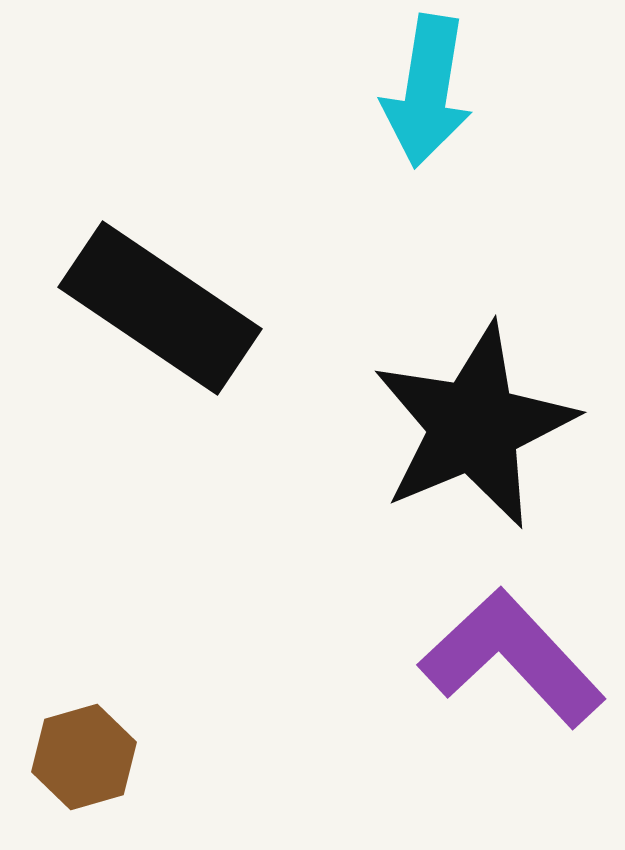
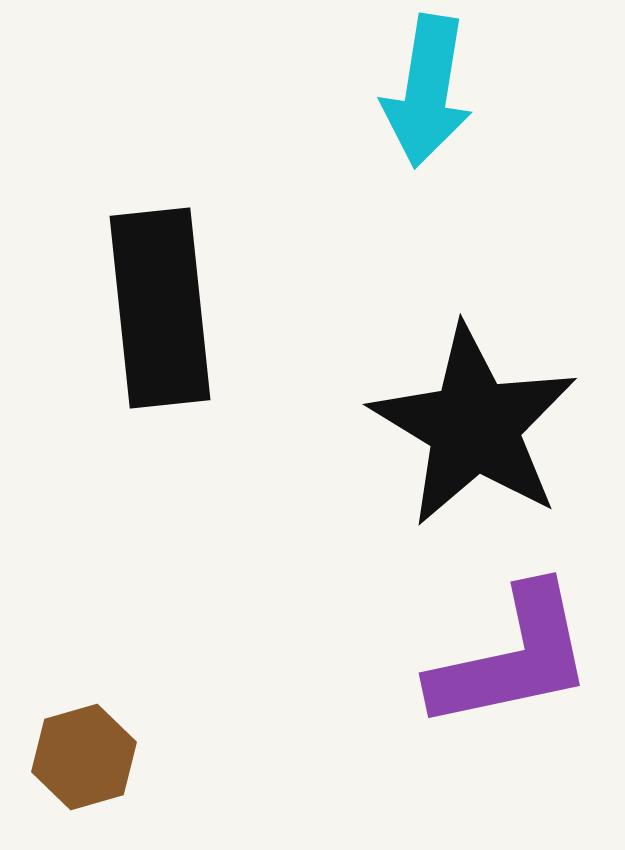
black rectangle: rotated 50 degrees clockwise
black star: rotated 18 degrees counterclockwise
purple L-shape: rotated 121 degrees clockwise
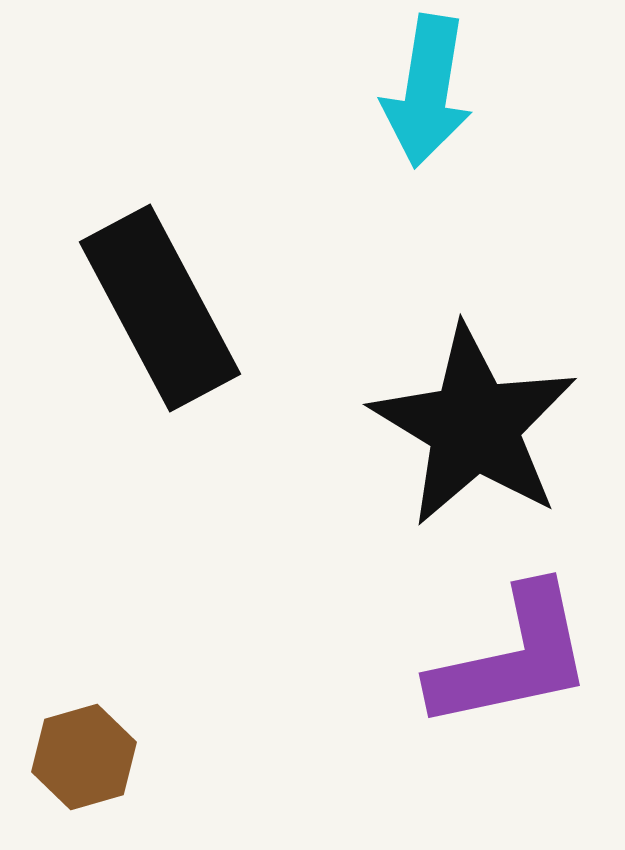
black rectangle: rotated 22 degrees counterclockwise
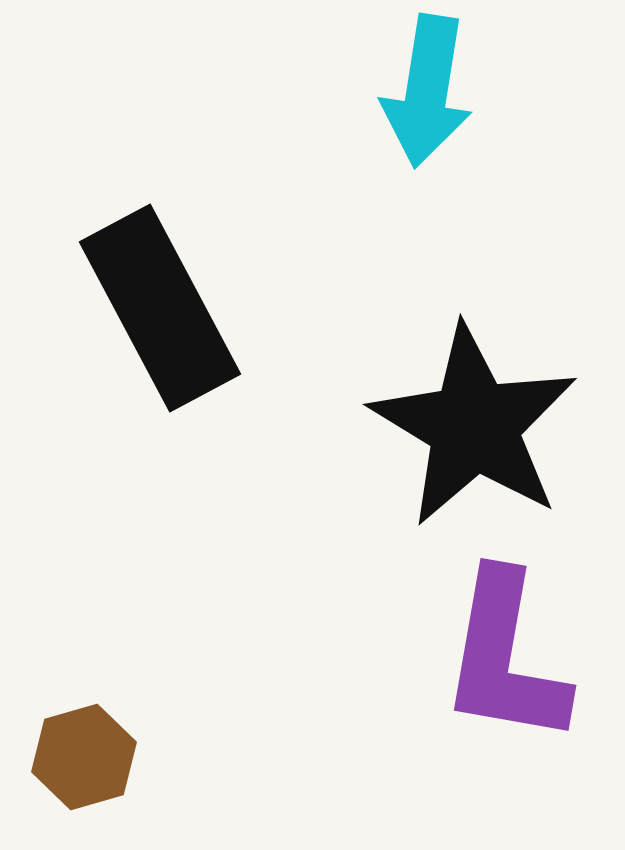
purple L-shape: moved 7 px left; rotated 112 degrees clockwise
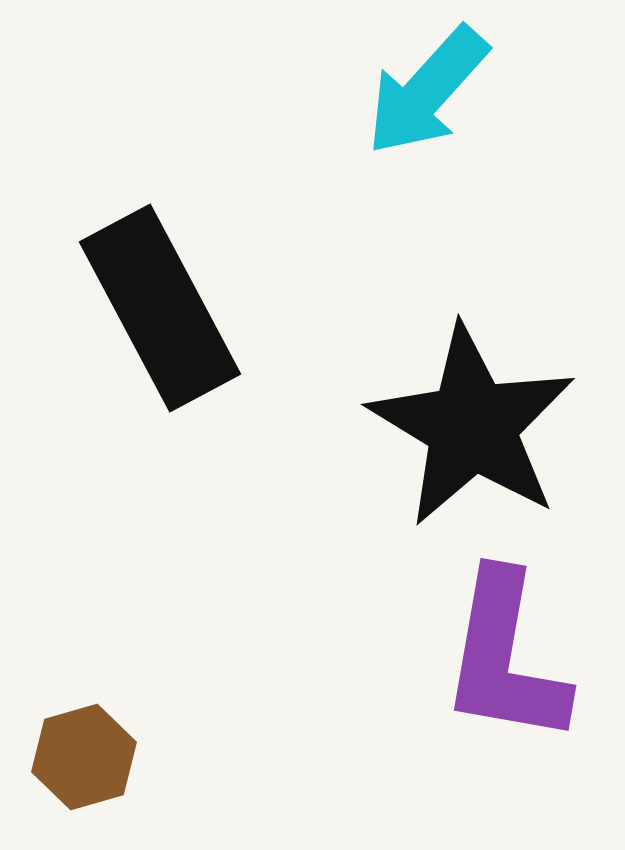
cyan arrow: rotated 33 degrees clockwise
black star: moved 2 px left
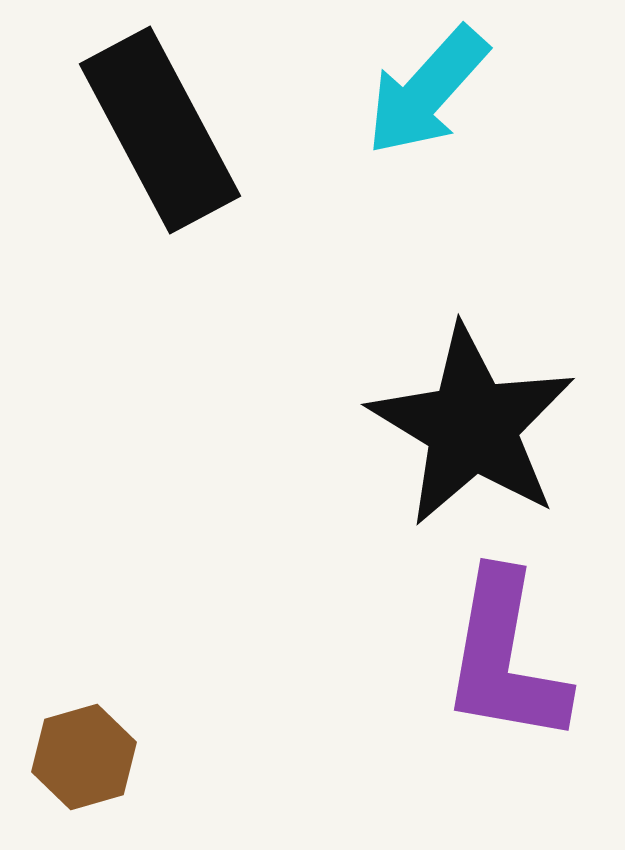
black rectangle: moved 178 px up
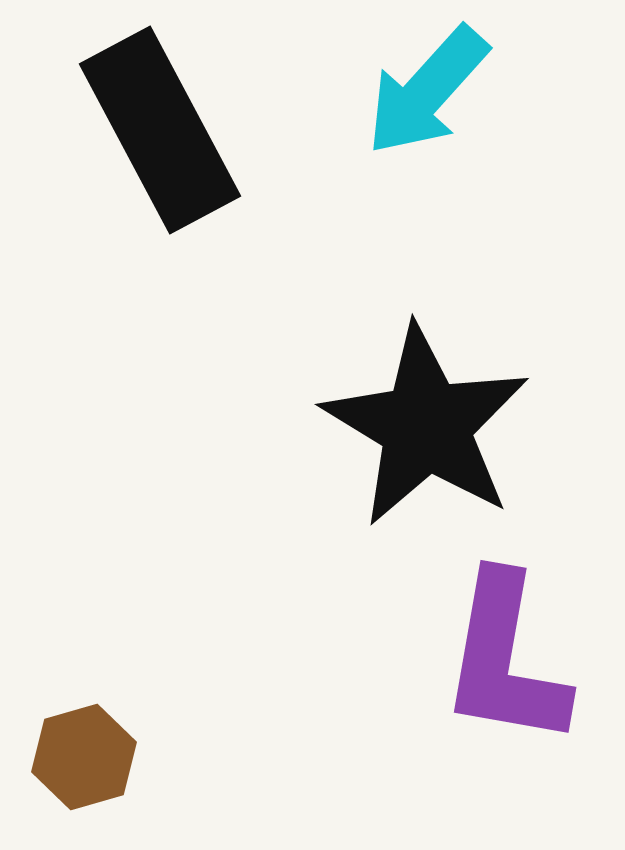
black star: moved 46 px left
purple L-shape: moved 2 px down
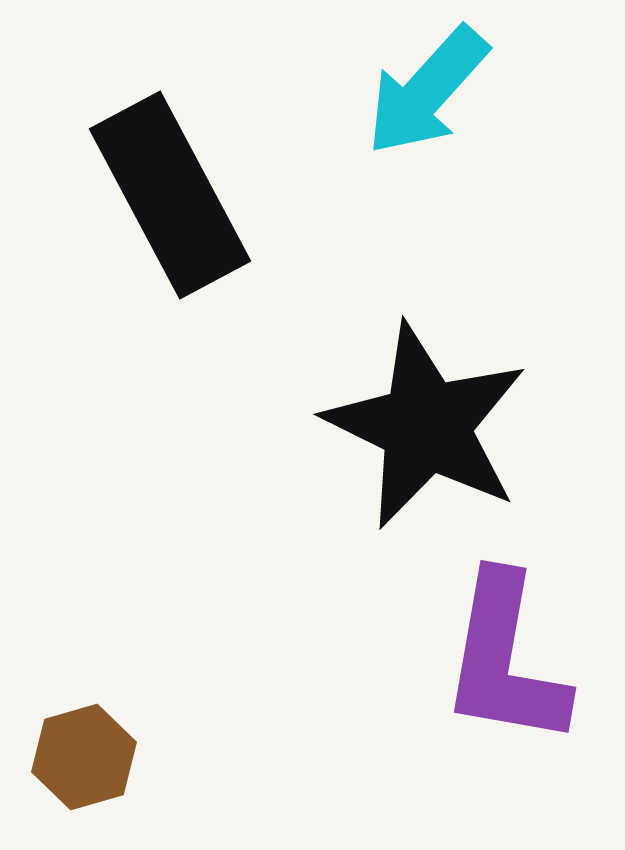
black rectangle: moved 10 px right, 65 px down
black star: rotated 5 degrees counterclockwise
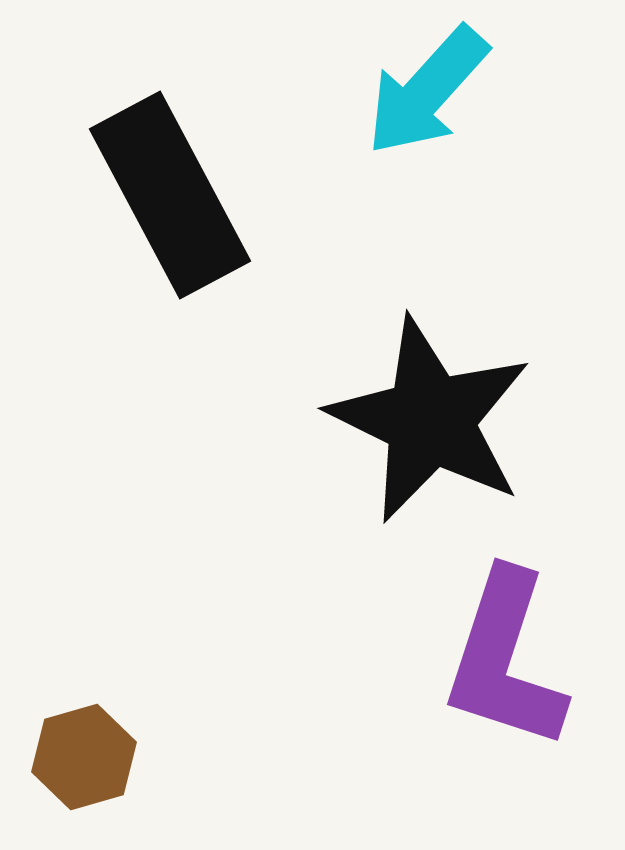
black star: moved 4 px right, 6 px up
purple L-shape: rotated 8 degrees clockwise
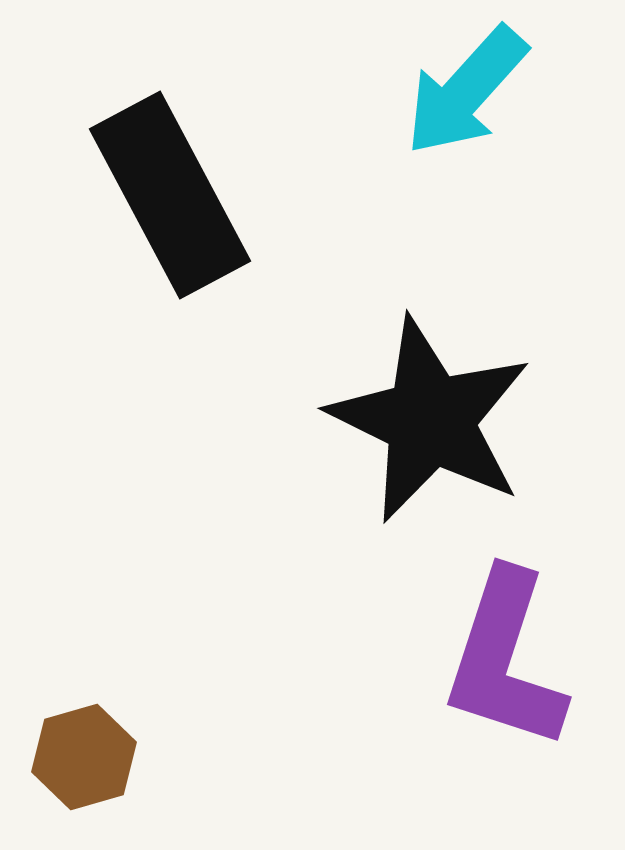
cyan arrow: moved 39 px right
